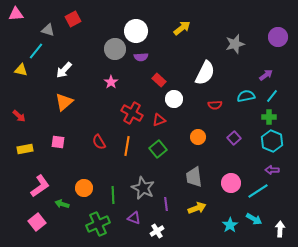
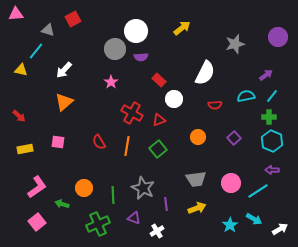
gray trapezoid at (194, 177): moved 2 px right, 2 px down; rotated 90 degrees counterclockwise
pink L-shape at (40, 186): moved 3 px left, 1 px down
white arrow at (280, 229): rotated 56 degrees clockwise
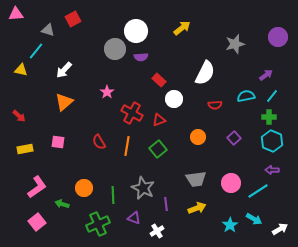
pink star at (111, 82): moved 4 px left, 10 px down
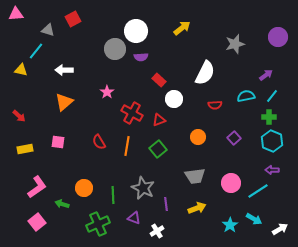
white arrow at (64, 70): rotated 48 degrees clockwise
gray trapezoid at (196, 179): moved 1 px left, 3 px up
